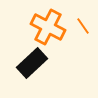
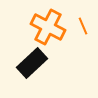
orange line: rotated 12 degrees clockwise
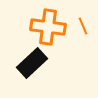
orange cross: rotated 20 degrees counterclockwise
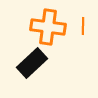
orange line: rotated 24 degrees clockwise
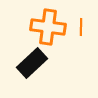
orange line: moved 2 px left, 1 px down
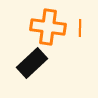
orange line: moved 1 px left, 1 px down
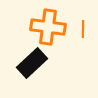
orange line: moved 3 px right, 1 px down
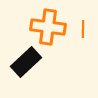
black rectangle: moved 6 px left, 1 px up
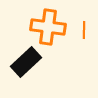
orange line: moved 1 px right, 1 px down
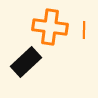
orange cross: moved 2 px right
